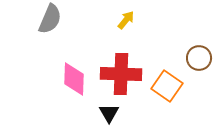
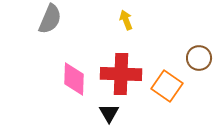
yellow arrow: rotated 60 degrees counterclockwise
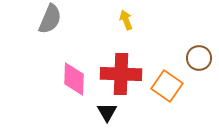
black triangle: moved 2 px left, 1 px up
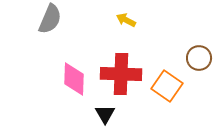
yellow arrow: rotated 42 degrees counterclockwise
black triangle: moved 2 px left, 2 px down
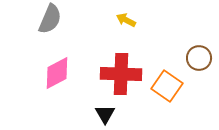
pink diamond: moved 17 px left, 6 px up; rotated 60 degrees clockwise
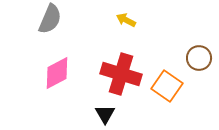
red cross: rotated 15 degrees clockwise
